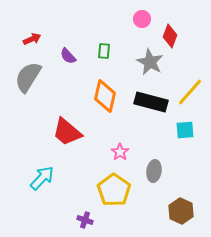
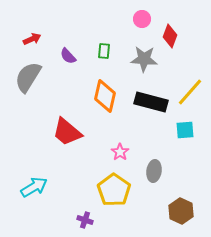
gray star: moved 6 px left, 3 px up; rotated 24 degrees counterclockwise
cyan arrow: moved 8 px left, 9 px down; rotated 16 degrees clockwise
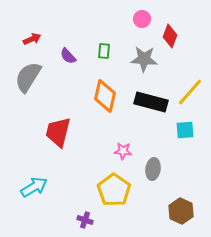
red trapezoid: moved 9 px left; rotated 64 degrees clockwise
pink star: moved 3 px right, 1 px up; rotated 30 degrees counterclockwise
gray ellipse: moved 1 px left, 2 px up
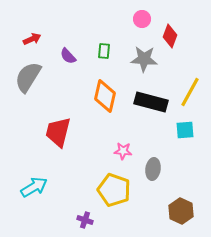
yellow line: rotated 12 degrees counterclockwise
yellow pentagon: rotated 16 degrees counterclockwise
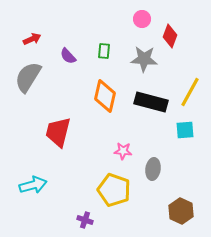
cyan arrow: moved 1 px left, 2 px up; rotated 16 degrees clockwise
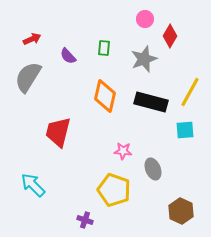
pink circle: moved 3 px right
red diamond: rotated 10 degrees clockwise
green rectangle: moved 3 px up
gray star: rotated 24 degrees counterclockwise
gray ellipse: rotated 30 degrees counterclockwise
cyan arrow: rotated 120 degrees counterclockwise
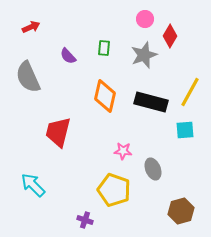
red arrow: moved 1 px left, 12 px up
gray star: moved 4 px up
gray semicircle: rotated 56 degrees counterclockwise
brown hexagon: rotated 20 degrees clockwise
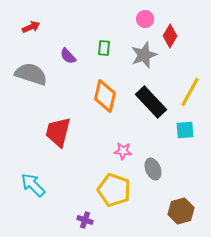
gray semicircle: moved 3 px right, 3 px up; rotated 132 degrees clockwise
black rectangle: rotated 32 degrees clockwise
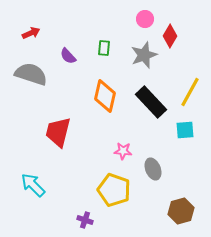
red arrow: moved 6 px down
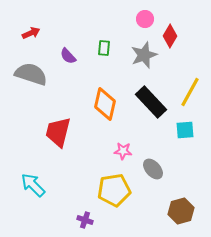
orange diamond: moved 8 px down
gray ellipse: rotated 20 degrees counterclockwise
yellow pentagon: rotated 28 degrees counterclockwise
